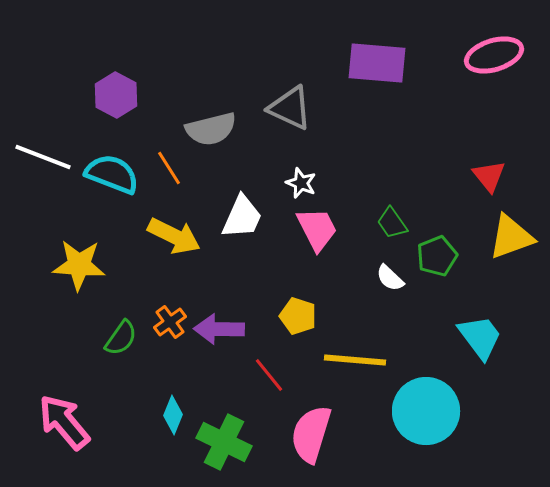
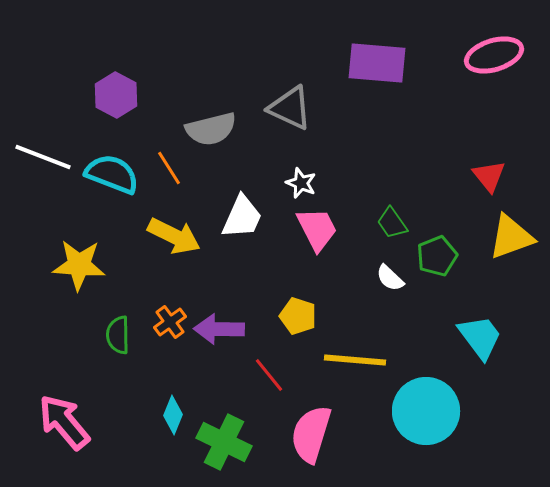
green semicircle: moved 3 px left, 3 px up; rotated 144 degrees clockwise
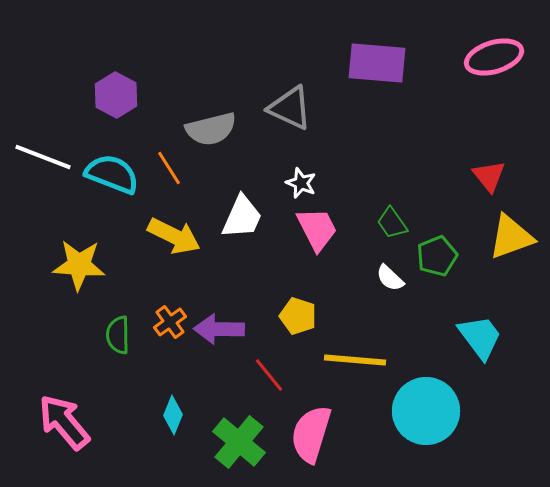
pink ellipse: moved 2 px down
green cross: moved 15 px right; rotated 14 degrees clockwise
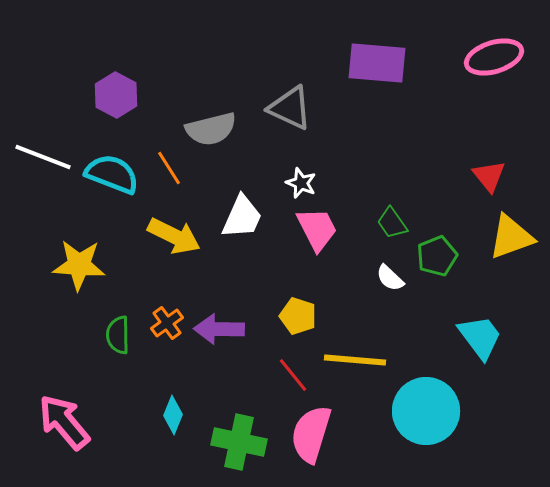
orange cross: moved 3 px left, 1 px down
red line: moved 24 px right
green cross: rotated 28 degrees counterclockwise
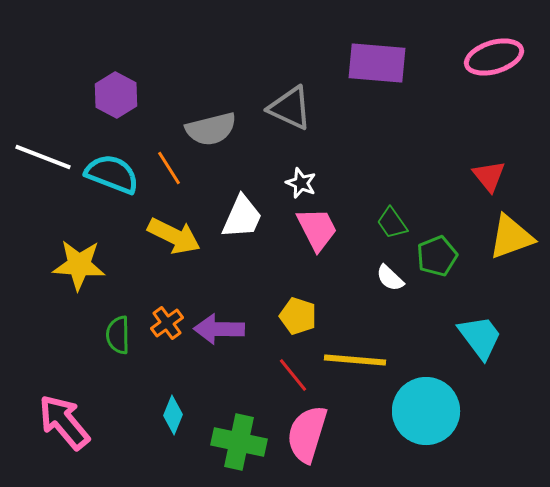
pink semicircle: moved 4 px left
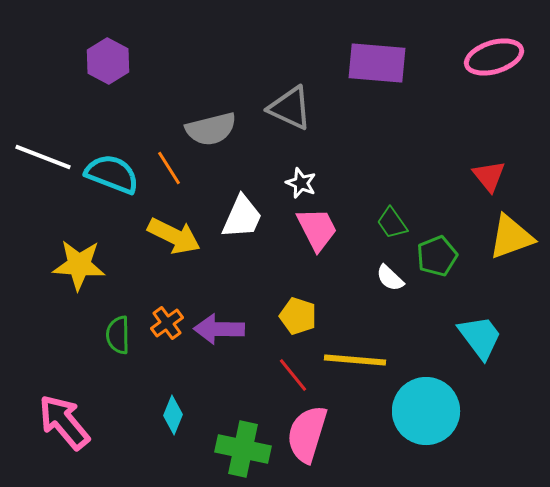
purple hexagon: moved 8 px left, 34 px up
green cross: moved 4 px right, 7 px down
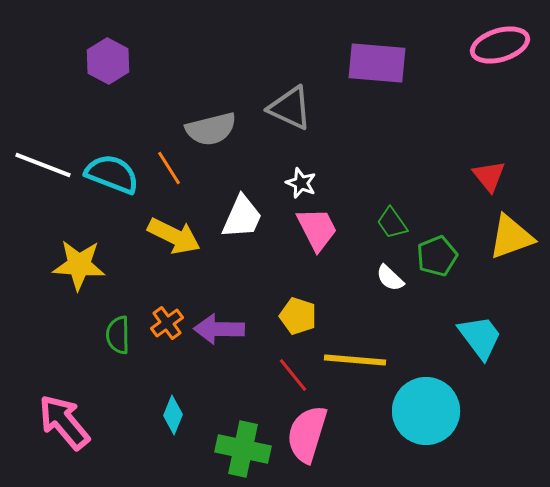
pink ellipse: moved 6 px right, 12 px up
white line: moved 8 px down
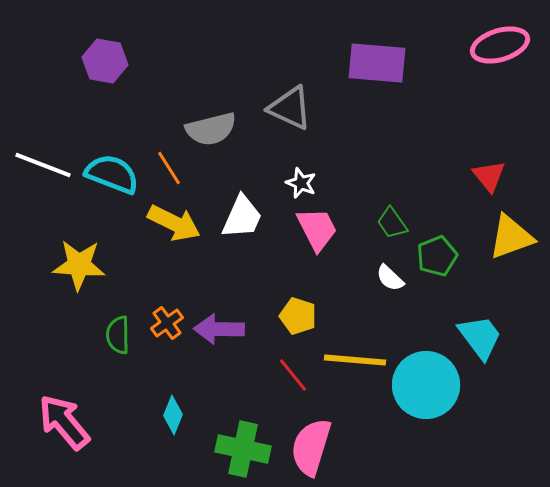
purple hexagon: moved 3 px left; rotated 18 degrees counterclockwise
yellow arrow: moved 13 px up
cyan circle: moved 26 px up
pink semicircle: moved 4 px right, 13 px down
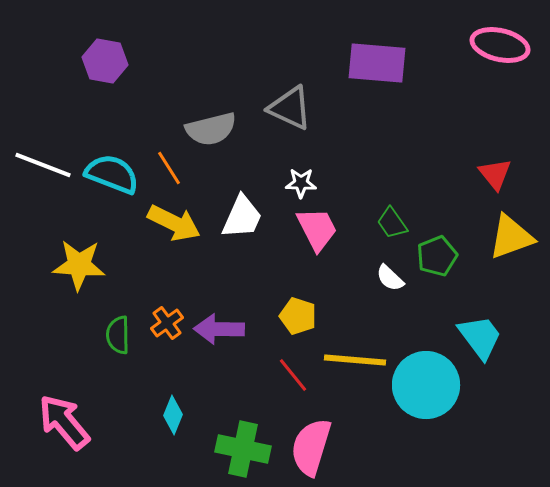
pink ellipse: rotated 30 degrees clockwise
red triangle: moved 6 px right, 2 px up
white star: rotated 20 degrees counterclockwise
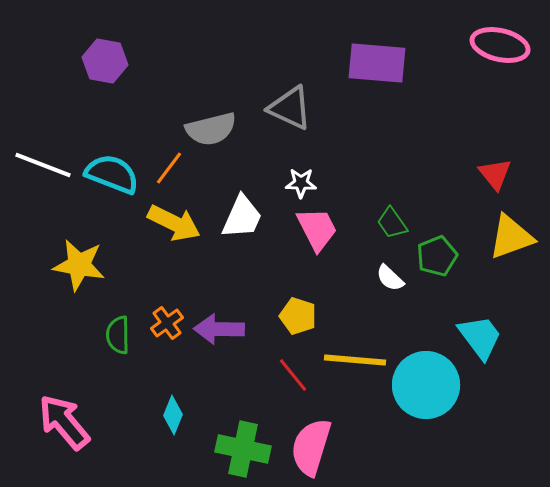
orange line: rotated 69 degrees clockwise
yellow star: rotated 6 degrees clockwise
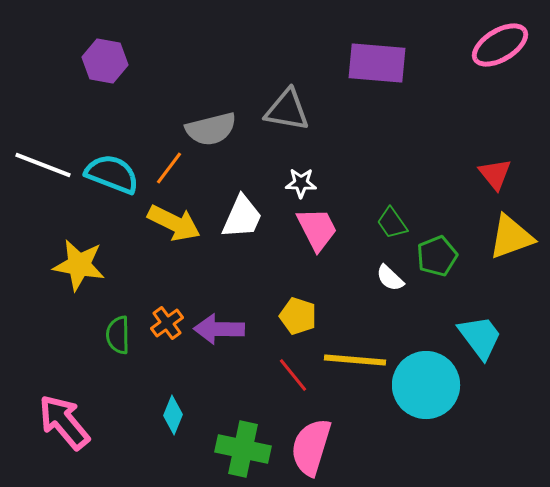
pink ellipse: rotated 44 degrees counterclockwise
gray triangle: moved 3 px left, 2 px down; rotated 15 degrees counterclockwise
